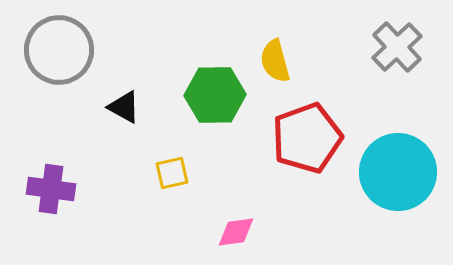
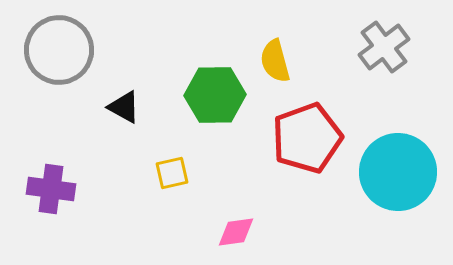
gray cross: moved 13 px left; rotated 6 degrees clockwise
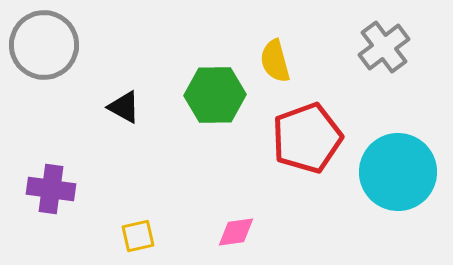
gray circle: moved 15 px left, 5 px up
yellow square: moved 34 px left, 63 px down
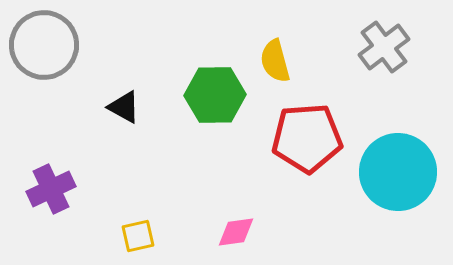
red pentagon: rotated 16 degrees clockwise
purple cross: rotated 33 degrees counterclockwise
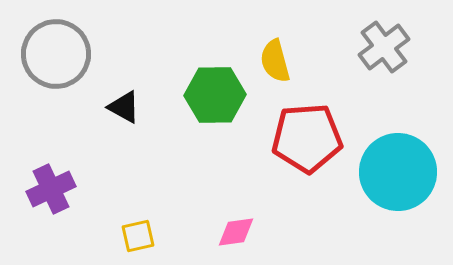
gray circle: moved 12 px right, 9 px down
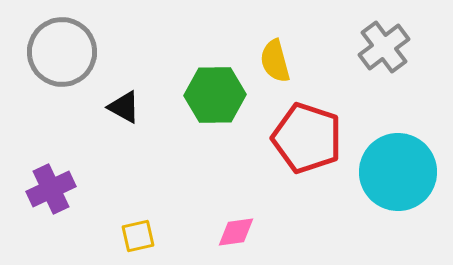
gray circle: moved 6 px right, 2 px up
red pentagon: rotated 22 degrees clockwise
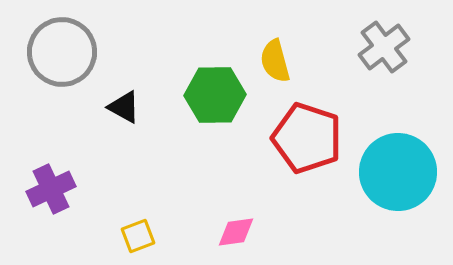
yellow square: rotated 8 degrees counterclockwise
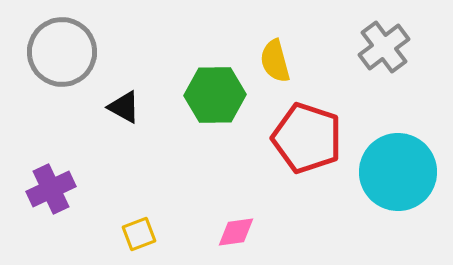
yellow square: moved 1 px right, 2 px up
